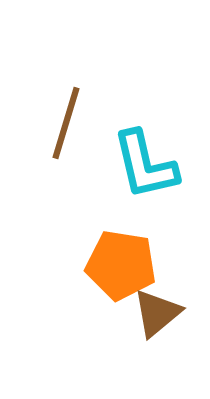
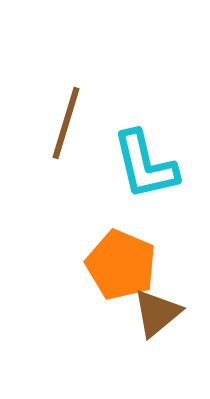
orange pentagon: rotated 14 degrees clockwise
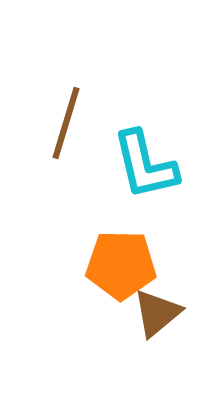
orange pentagon: rotated 22 degrees counterclockwise
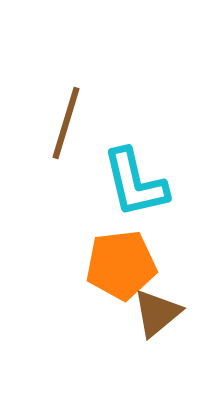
cyan L-shape: moved 10 px left, 18 px down
orange pentagon: rotated 8 degrees counterclockwise
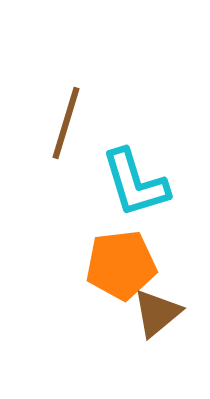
cyan L-shape: rotated 4 degrees counterclockwise
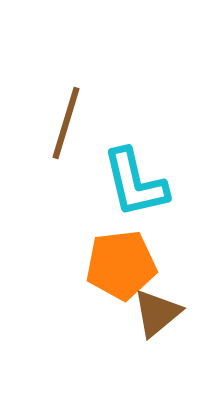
cyan L-shape: rotated 4 degrees clockwise
